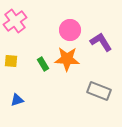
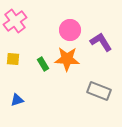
yellow square: moved 2 px right, 2 px up
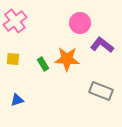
pink circle: moved 10 px right, 7 px up
purple L-shape: moved 1 px right, 3 px down; rotated 20 degrees counterclockwise
gray rectangle: moved 2 px right
